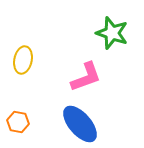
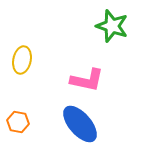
green star: moved 7 px up
yellow ellipse: moved 1 px left
pink L-shape: moved 1 px right, 3 px down; rotated 32 degrees clockwise
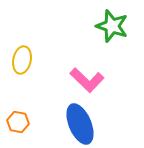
pink L-shape: rotated 32 degrees clockwise
blue ellipse: rotated 18 degrees clockwise
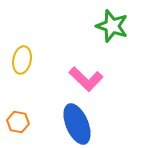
pink L-shape: moved 1 px left, 1 px up
blue ellipse: moved 3 px left
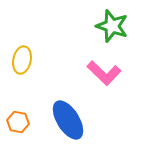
pink L-shape: moved 18 px right, 6 px up
blue ellipse: moved 9 px left, 4 px up; rotated 9 degrees counterclockwise
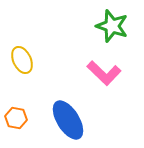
yellow ellipse: rotated 36 degrees counterclockwise
orange hexagon: moved 2 px left, 4 px up
